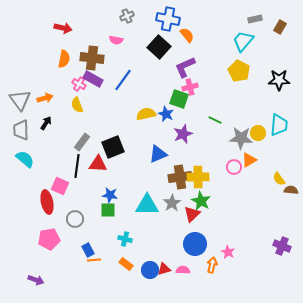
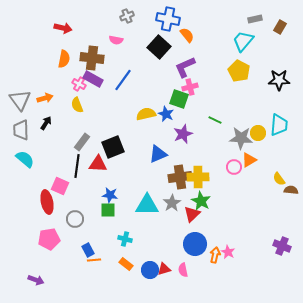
orange arrow at (212, 265): moved 3 px right, 10 px up
pink semicircle at (183, 270): rotated 104 degrees counterclockwise
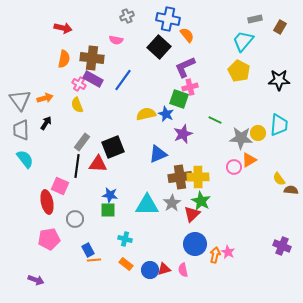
cyan semicircle at (25, 159): rotated 12 degrees clockwise
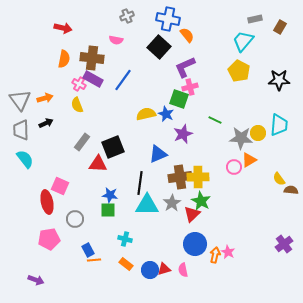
black arrow at (46, 123): rotated 32 degrees clockwise
black line at (77, 166): moved 63 px right, 17 px down
purple cross at (282, 246): moved 2 px right, 2 px up; rotated 30 degrees clockwise
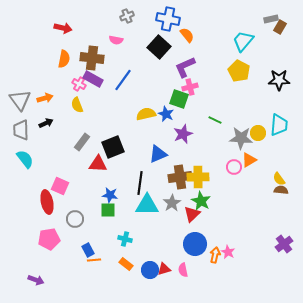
gray rectangle at (255, 19): moved 16 px right
brown semicircle at (291, 190): moved 10 px left
